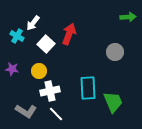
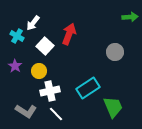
green arrow: moved 2 px right
white square: moved 1 px left, 2 px down
purple star: moved 3 px right, 3 px up; rotated 24 degrees clockwise
cyan rectangle: rotated 60 degrees clockwise
green trapezoid: moved 5 px down
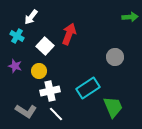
white arrow: moved 2 px left, 6 px up
gray circle: moved 5 px down
purple star: rotated 16 degrees counterclockwise
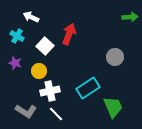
white arrow: rotated 77 degrees clockwise
purple star: moved 3 px up
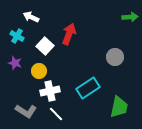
green trapezoid: moved 6 px right; rotated 35 degrees clockwise
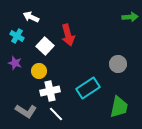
red arrow: moved 1 px left, 1 px down; rotated 145 degrees clockwise
gray circle: moved 3 px right, 7 px down
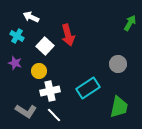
green arrow: moved 6 px down; rotated 56 degrees counterclockwise
white line: moved 2 px left, 1 px down
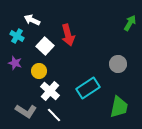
white arrow: moved 1 px right, 3 px down
white cross: rotated 36 degrees counterclockwise
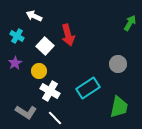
white arrow: moved 2 px right, 4 px up
purple star: rotated 24 degrees clockwise
white cross: rotated 12 degrees counterclockwise
gray L-shape: moved 1 px down
white line: moved 1 px right, 3 px down
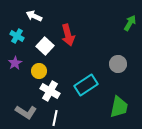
cyan rectangle: moved 2 px left, 3 px up
white line: rotated 56 degrees clockwise
